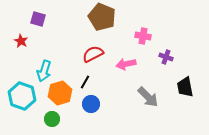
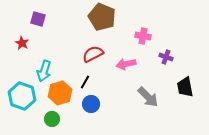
red star: moved 1 px right, 2 px down
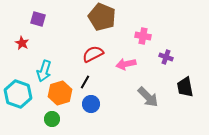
cyan hexagon: moved 4 px left, 2 px up
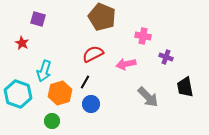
green circle: moved 2 px down
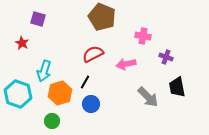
black trapezoid: moved 8 px left
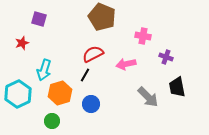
purple square: moved 1 px right
red star: rotated 24 degrees clockwise
cyan arrow: moved 1 px up
black line: moved 7 px up
cyan hexagon: rotated 16 degrees clockwise
